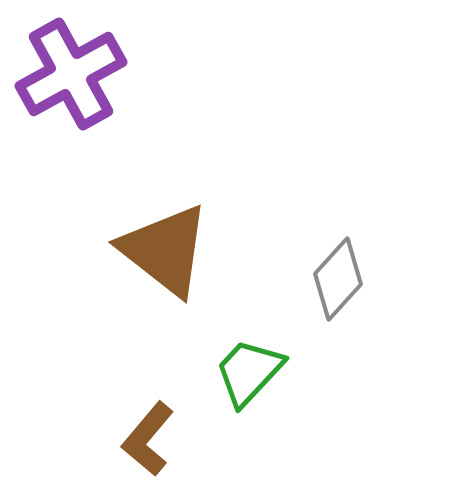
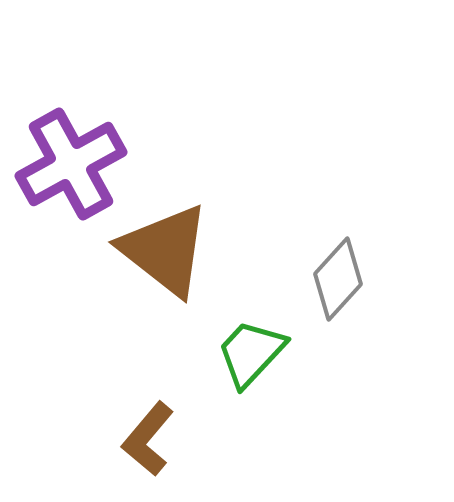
purple cross: moved 90 px down
green trapezoid: moved 2 px right, 19 px up
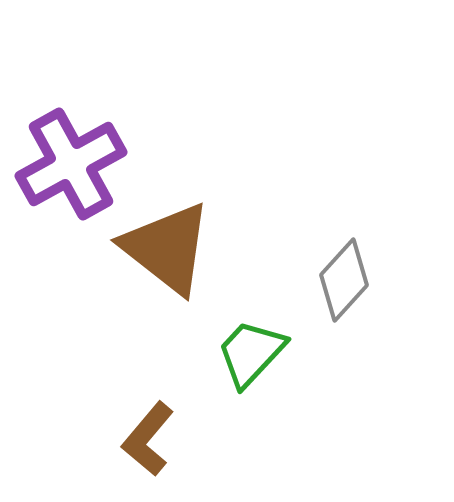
brown triangle: moved 2 px right, 2 px up
gray diamond: moved 6 px right, 1 px down
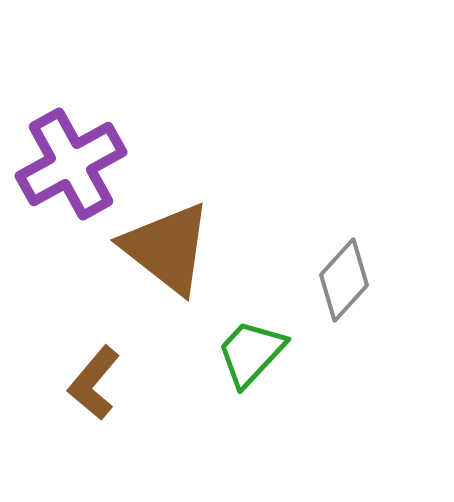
brown L-shape: moved 54 px left, 56 px up
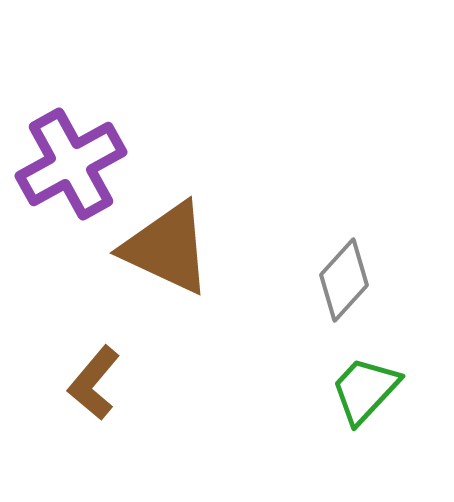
brown triangle: rotated 13 degrees counterclockwise
green trapezoid: moved 114 px right, 37 px down
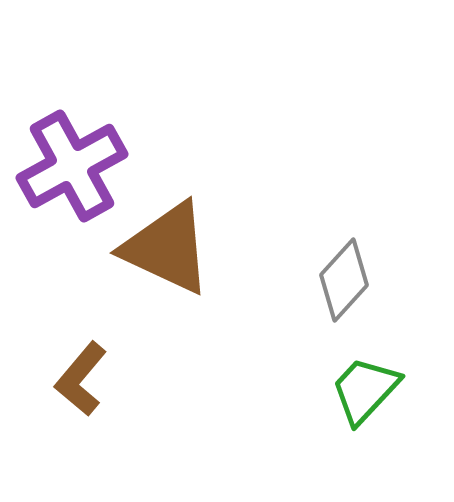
purple cross: moved 1 px right, 2 px down
brown L-shape: moved 13 px left, 4 px up
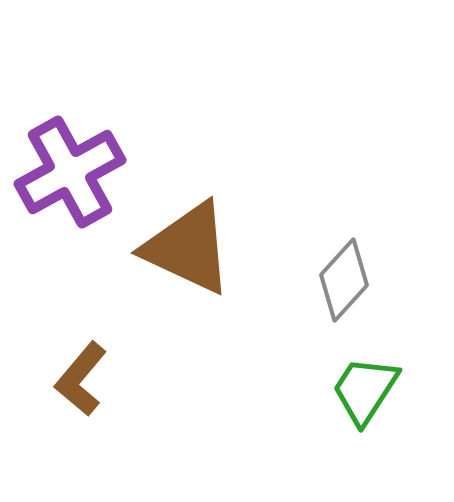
purple cross: moved 2 px left, 6 px down
brown triangle: moved 21 px right
green trapezoid: rotated 10 degrees counterclockwise
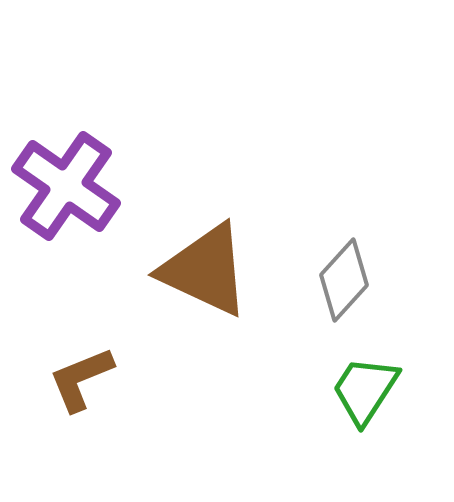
purple cross: moved 4 px left, 14 px down; rotated 26 degrees counterclockwise
brown triangle: moved 17 px right, 22 px down
brown L-shape: rotated 28 degrees clockwise
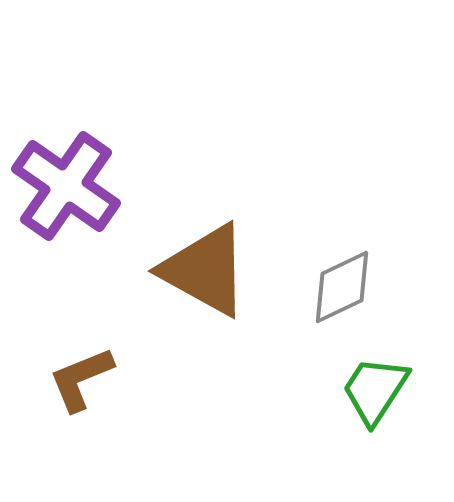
brown triangle: rotated 4 degrees clockwise
gray diamond: moved 2 px left, 7 px down; rotated 22 degrees clockwise
green trapezoid: moved 10 px right
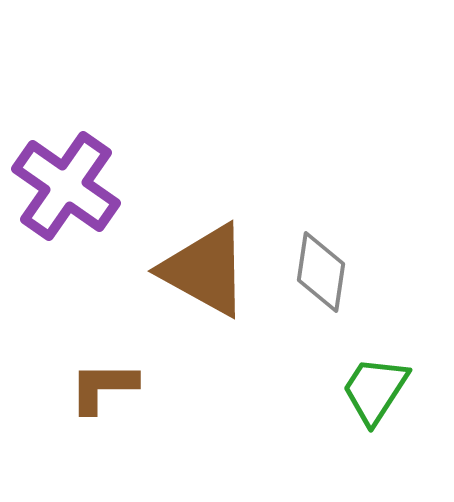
gray diamond: moved 21 px left, 15 px up; rotated 56 degrees counterclockwise
brown L-shape: moved 22 px right, 8 px down; rotated 22 degrees clockwise
